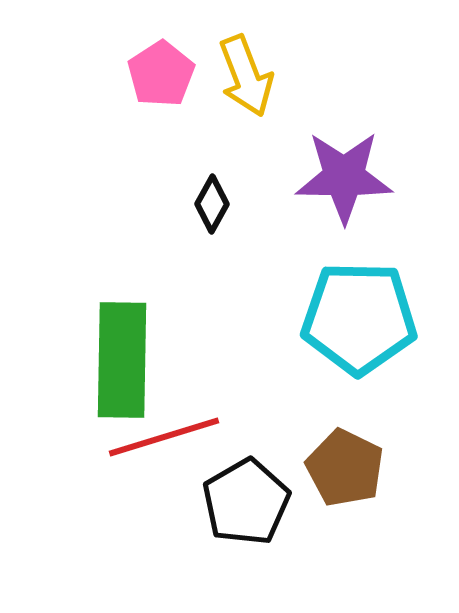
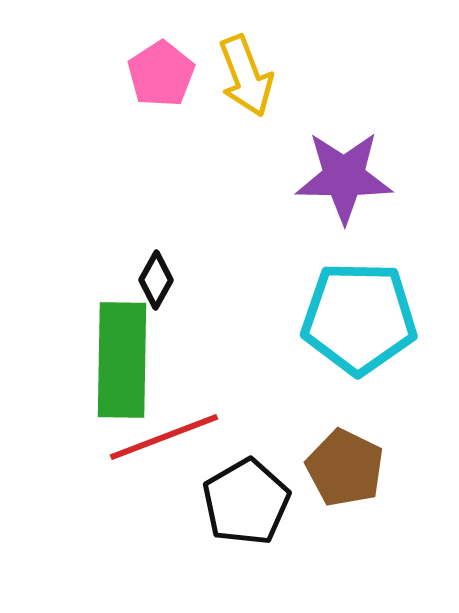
black diamond: moved 56 px left, 76 px down
red line: rotated 4 degrees counterclockwise
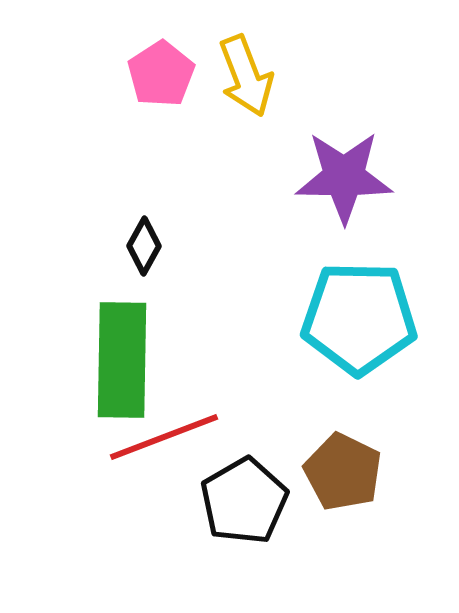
black diamond: moved 12 px left, 34 px up
brown pentagon: moved 2 px left, 4 px down
black pentagon: moved 2 px left, 1 px up
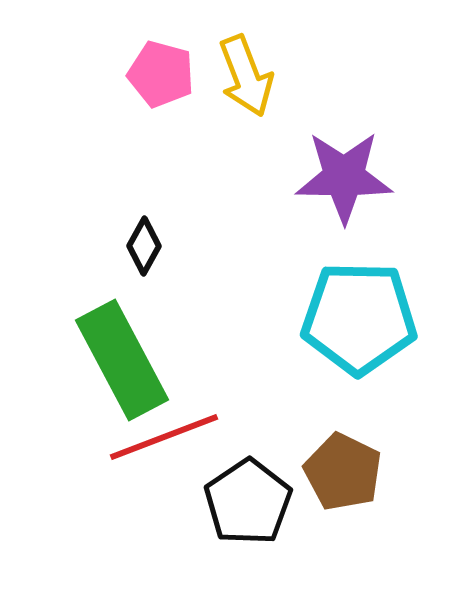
pink pentagon: rotated 24 degrees counterclockwise
green rectangle: rotated 29 degrees counterclockwise
black pentagon: moved 4 px right, 1 px down; rotated 4 degrees counterclockwise
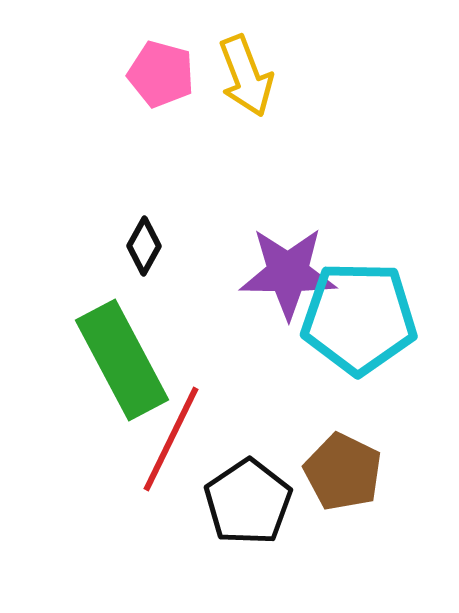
purple star: moved 56 px left, 96 px down
red line: moved 7 px right, 2 px down; rotated 43 degrees counterclockwise
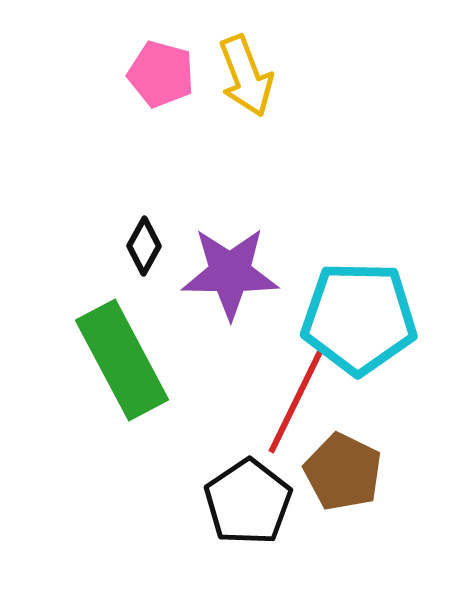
purple star: moved 58 px left
red line: moved 125 px right, 38 px up
